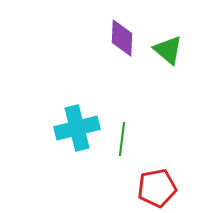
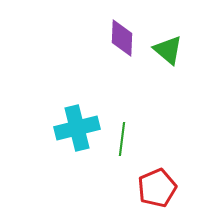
red pentagon: rotated 12 degrees counterclockwise
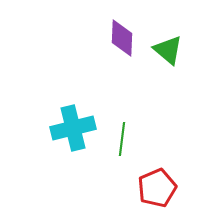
cyan cross: moved 4 px left
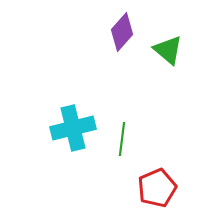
purple diamond: moved 6 px up; rotated 39 degrees clockwise
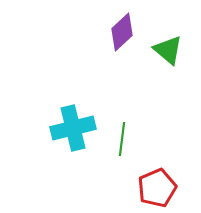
purple diamond: rotated 6 degrees clockwise
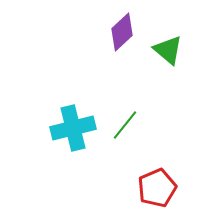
green line: moved 3 px right, 14 px up; rotated 32 degrees clockwise
